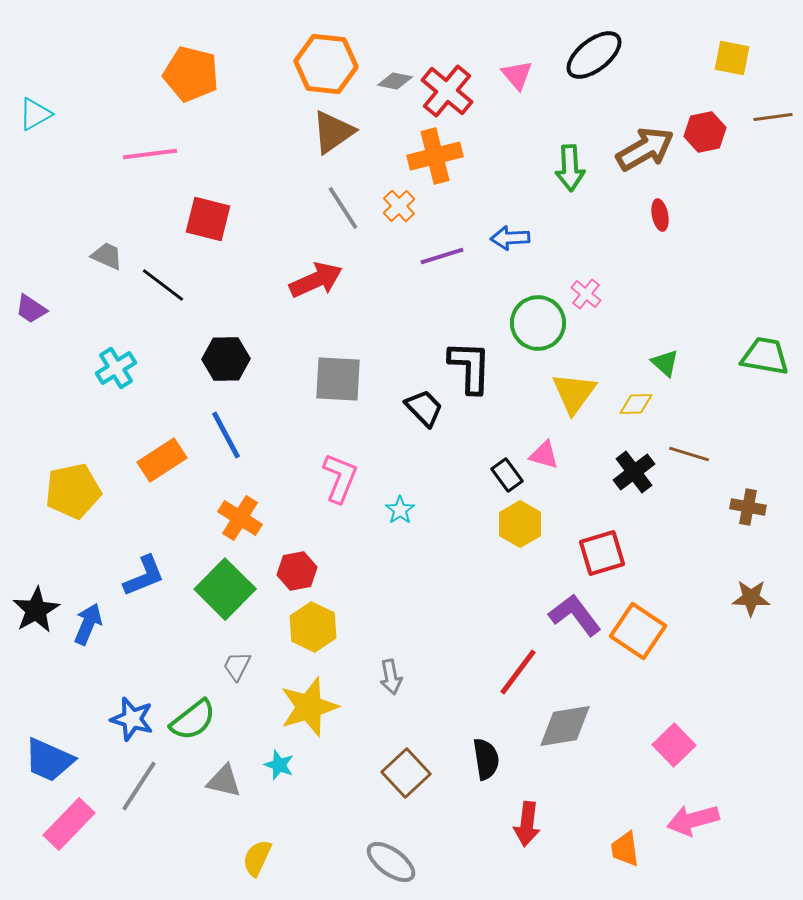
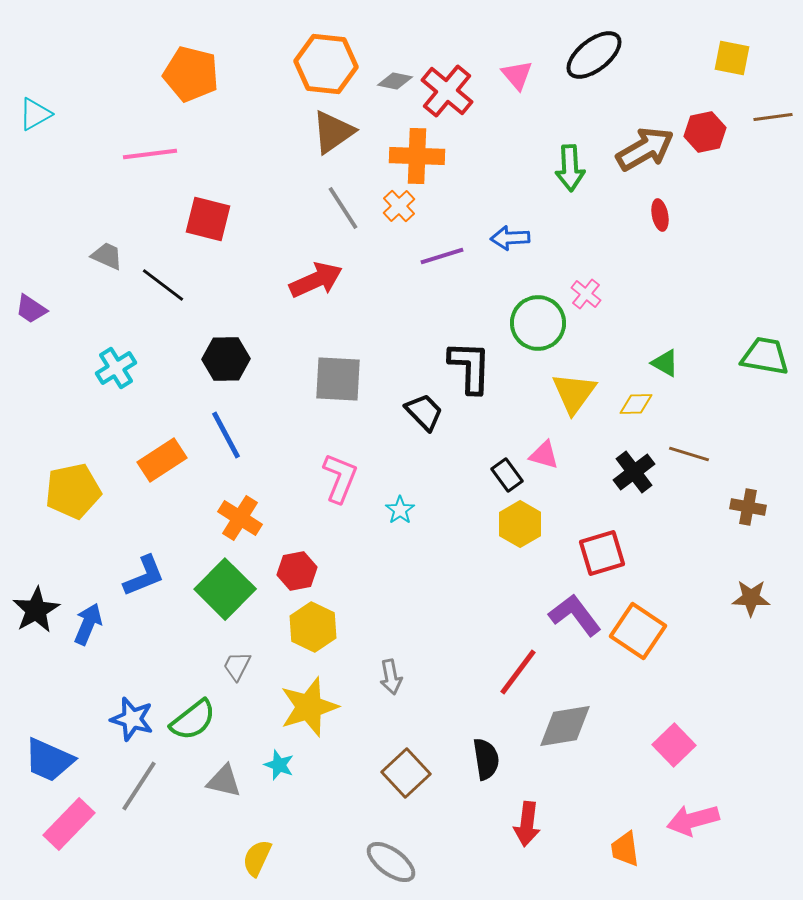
orange cross at (435, 156): moved 18 px left; rotated 16 degrees clockwise
green triangle at (665, 363): rotated 12 degrees counterclockwise
black trapezoid at (424, 408): moved 4 px down
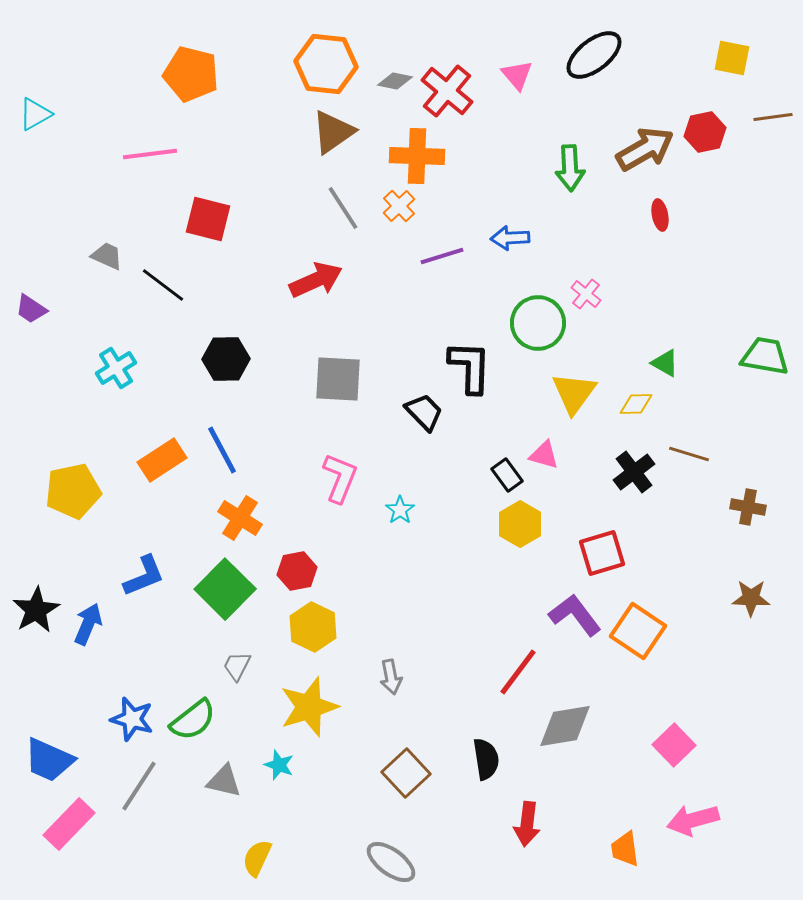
blue line at (226, 435): moved 4 px left, 15 px down
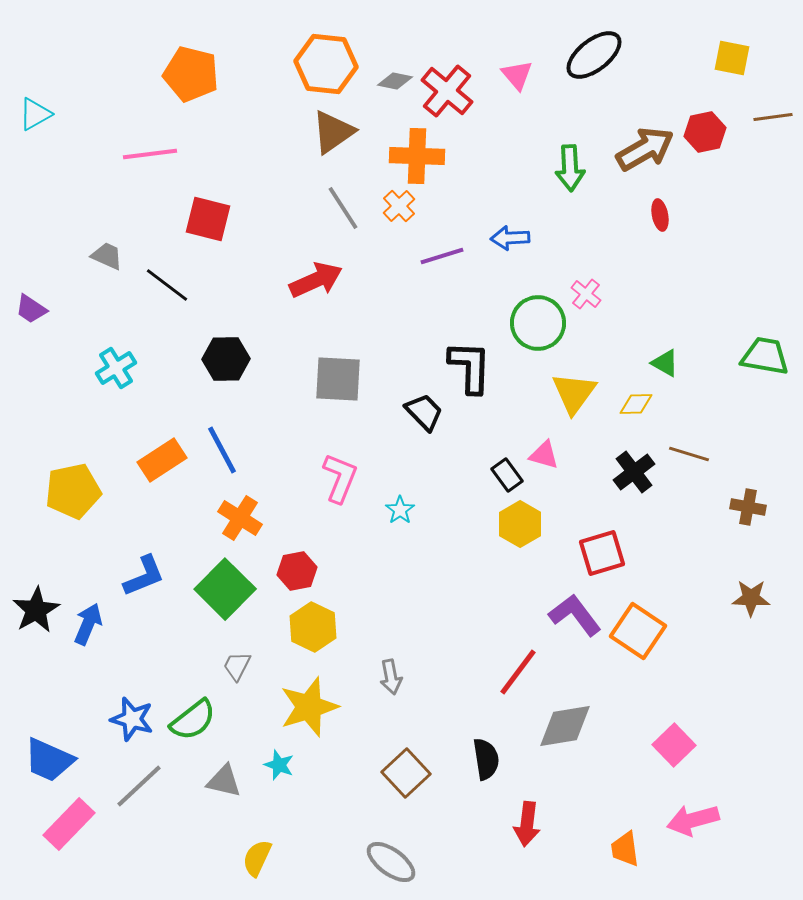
black line at (163, 285): moved 4 px right
gray line at (139, 786): rotated 14 degrees clockwise
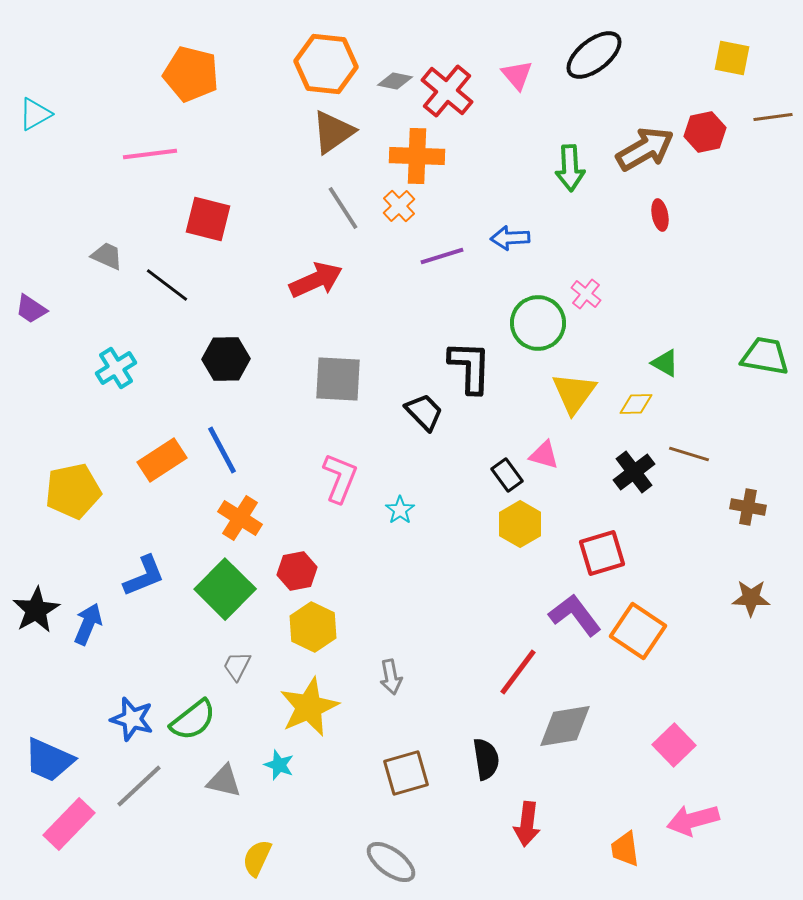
yellow star at (309, 707): rotated 6 degrees counterclockwise
brown square at (406, 773): rotated 27 degrees clockwise
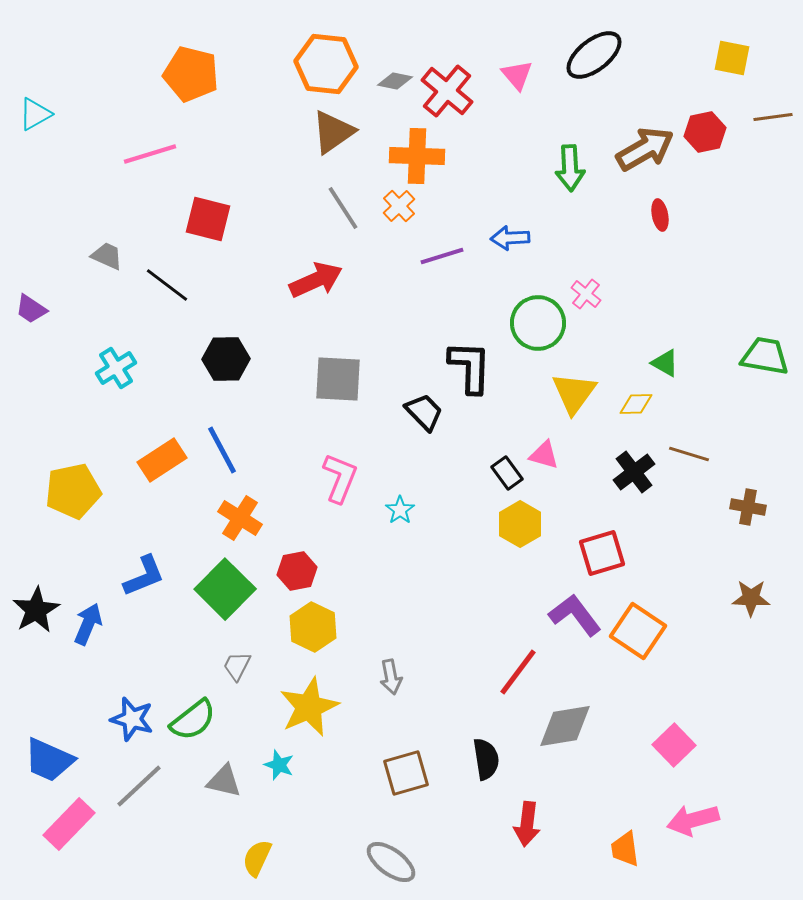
pink line at (150, 154): rotated 10 degrees counterclockwise
black rectangle at (507, 475): moved 2 px up
